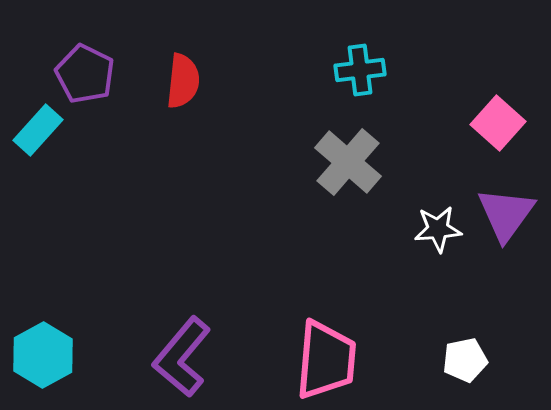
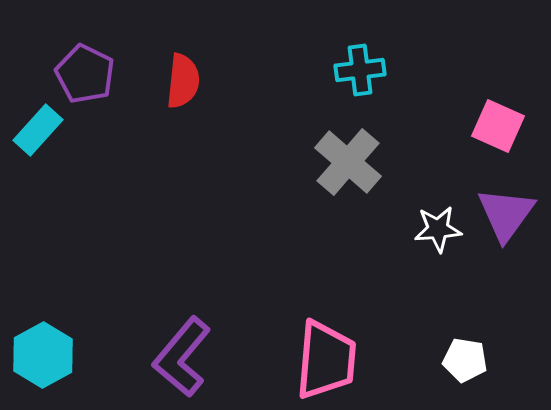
pink square: moved 3 px down; rotated 18 degrees counterclockwise
white pentagon: rotated 21 degrees clockwise
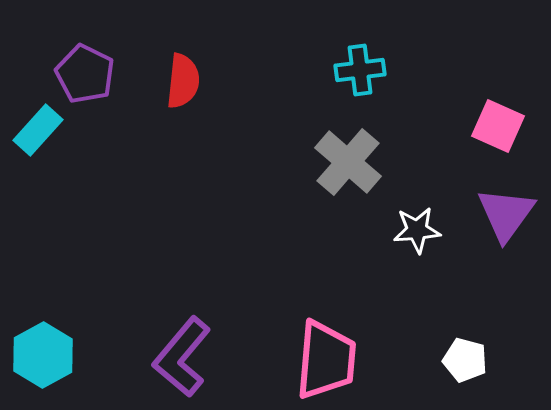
white star: moved 21 px left, 1 px down
white pentagon: rotated 6 degrees clockwise
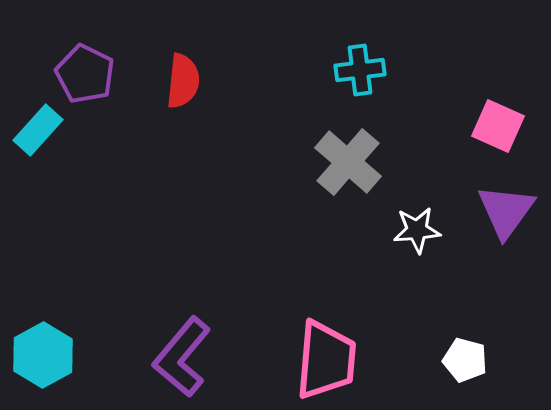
purple triangle: moved 3 px up
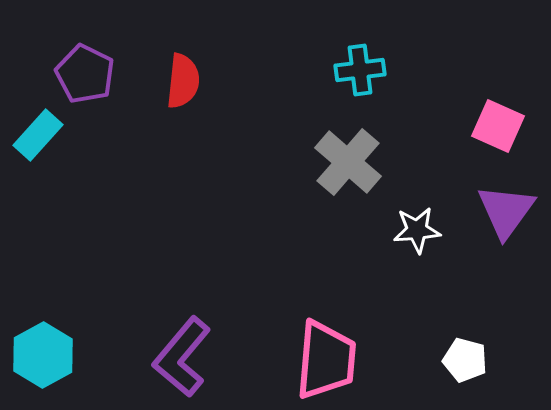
cyan rectangle: moved 5 px down
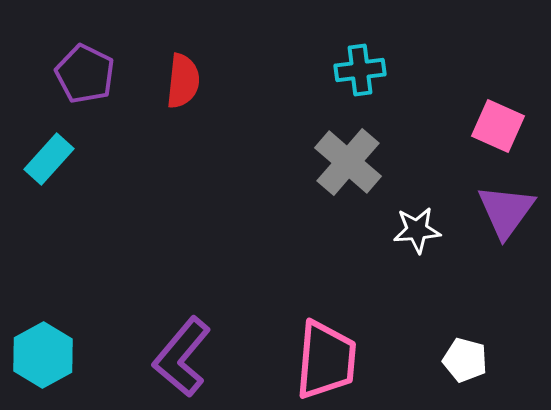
cyan rectangle: moved 11 px right, 24 px down
